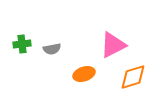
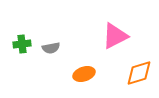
pink triangle: moved 2 px right, 9 px up
gray semicircle: moved 1 px left, 1 px up
orange diamond: moved 6 px right, 4 px up
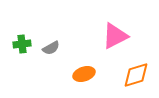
gray semicircle: rotated 18 degrees counterclockwise
orange diamond: moved 3 px left, 2 px down
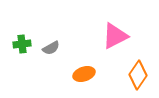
orange diamond: moved 2 px right; rotated 40 degrees counterclockwise
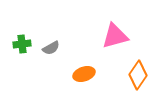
pink triangle: rotated 12 degrees clockwise
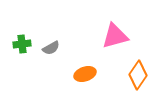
orange ellipse: moved 1 px right
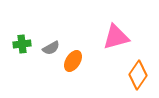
pink triangle: moved 1 px right, 1 px down
orange ellipse: moved 12 px left, 13 px up; rotated 40 degrees counterclockwise
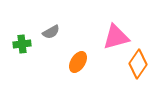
gray semicircle: moved 16 px up
orange ellipse: moved 5 px right, 1 px down
orange diamond: moved 11 px up
